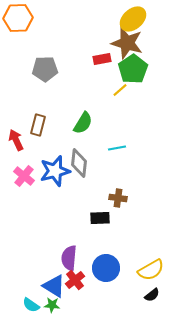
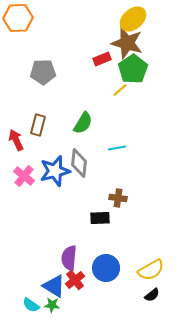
red rectangle: rotated 12 degrees counterclockwise
gray pentagon: moved 2 px left, 3 px down
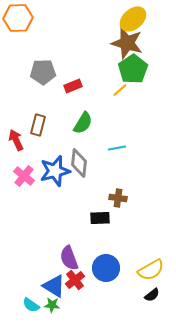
red rectangle: moved 29 px left, 27 px down
purple semicircle: rotated 25 degrees counterclockwise
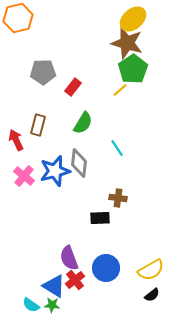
orange hexagon: rotated 12 degrees counterclockwise
red rectangle: moved 1 px down; rotated 30 degrees counterclockwise
cyan line: rotated 66 degrees clockwise
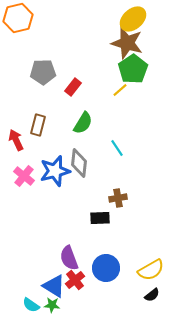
brown cross: rotated 18 degrees counterclockwise
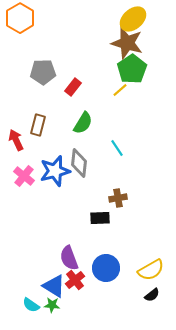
orange hexagon: moved 2 px right; rotated 16 degrees counterclockwise
green pentagon: moved 1 px left
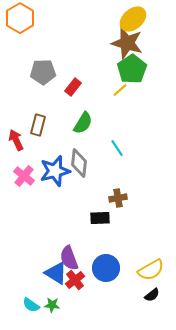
blue triangle: moved 2 px right, 13 px up
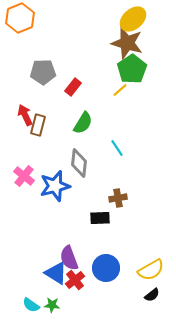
orange hexagon: rotated 8 degrees clockwise
red arrow: moved 9 px right, 25 px up
blue star: moved 15 px down
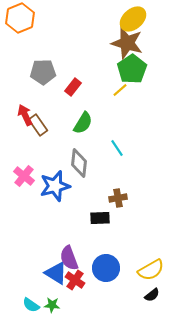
brown rectangle: rotated 50 degrees counterclockwise
red cross: rotated 18 degrees counterclockwise
